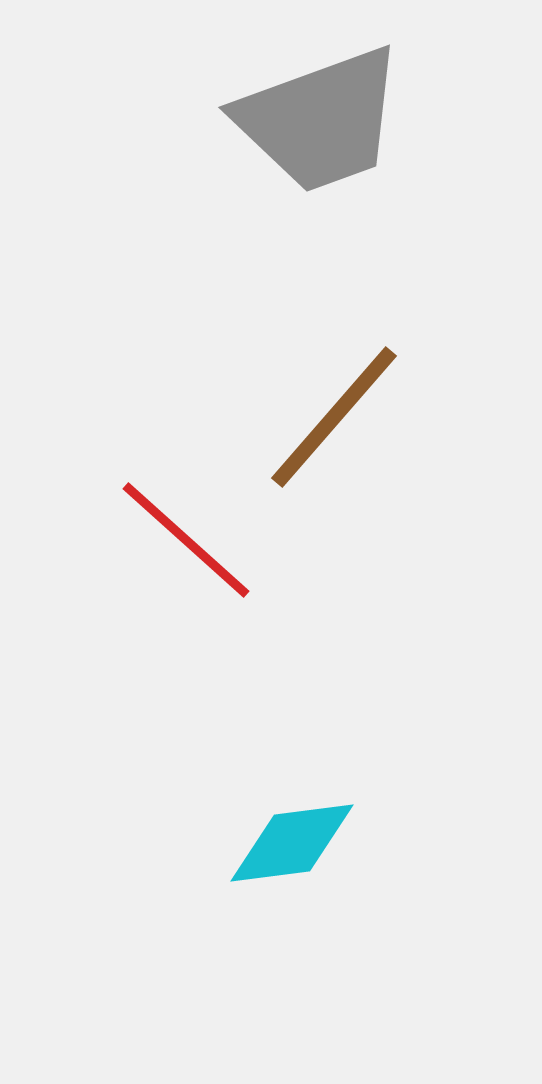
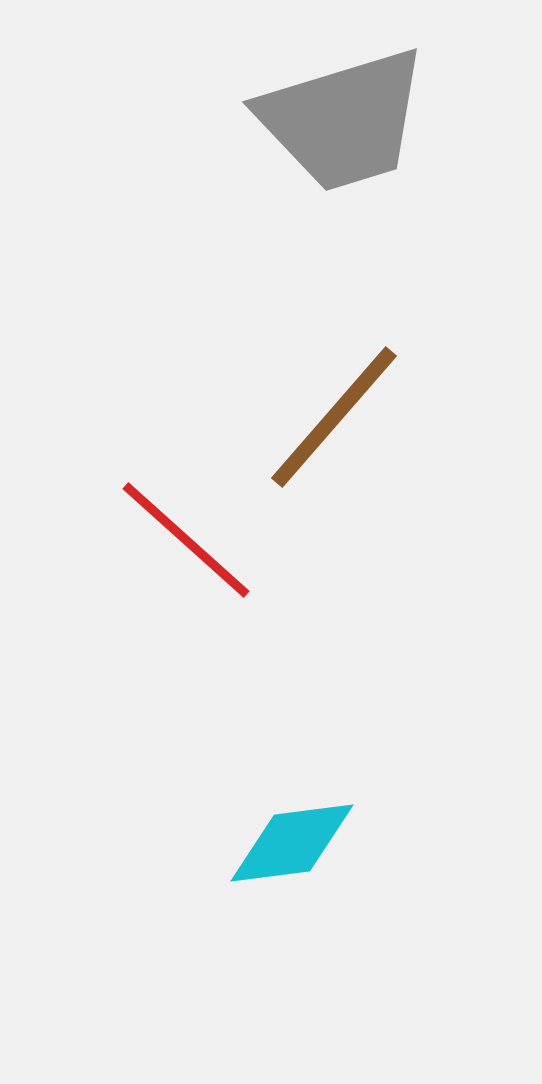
gray trapezoid: moved 23 px right; rotated 3 degrees clockwise
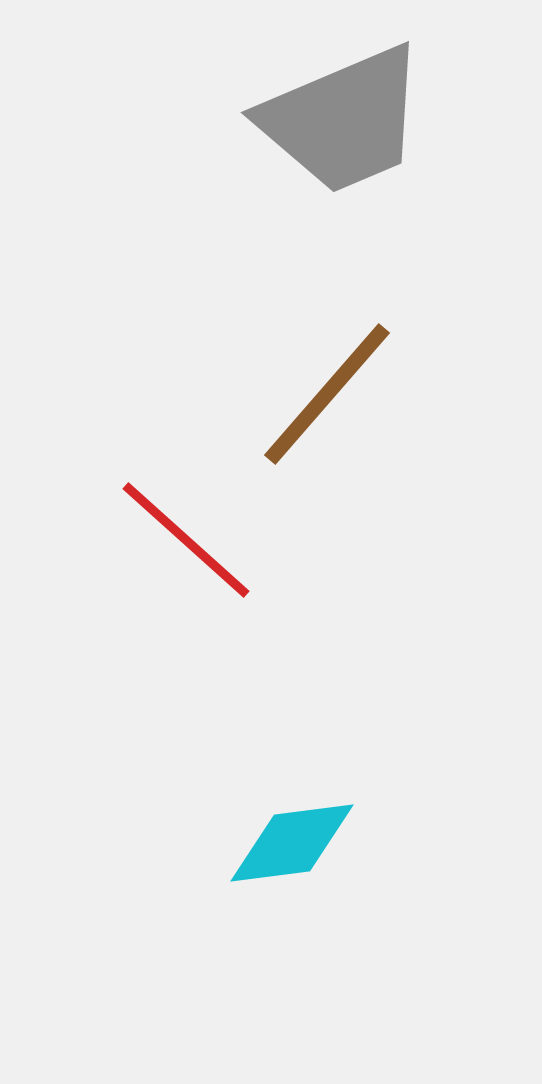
gray trapezoid: rotated 6 degrees counterclockwise
brown line: moved 7 px left, 23 px up
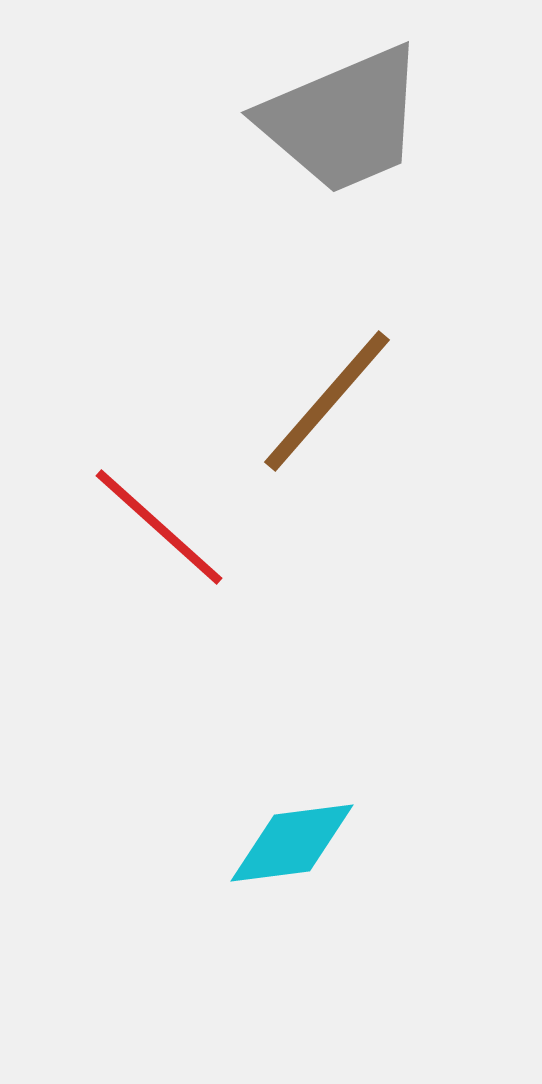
brown line: moved 7 px down
red line: moved 27 px left, 13 px up
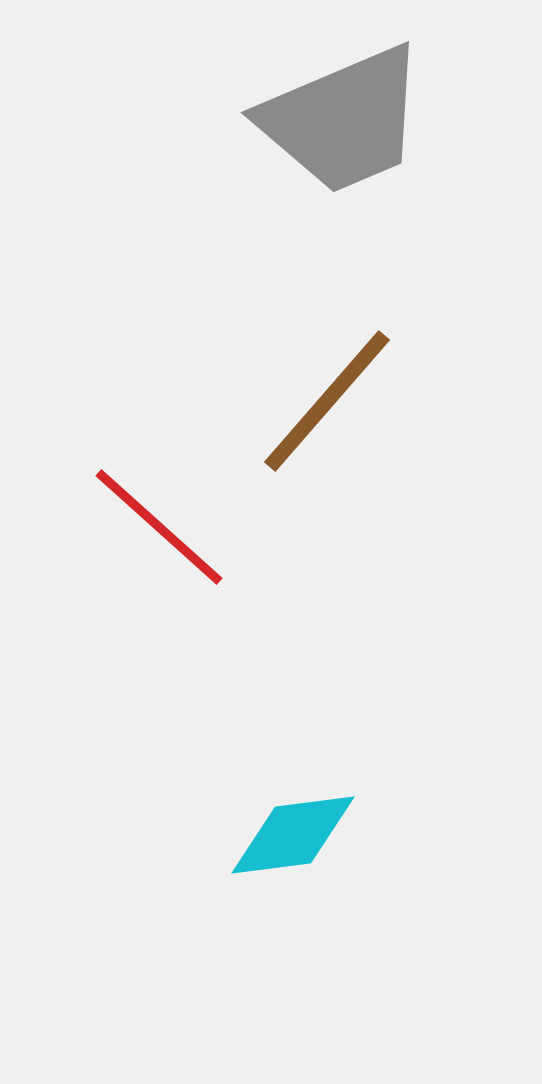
cyan diamond: moved 1 px right, 8 px up
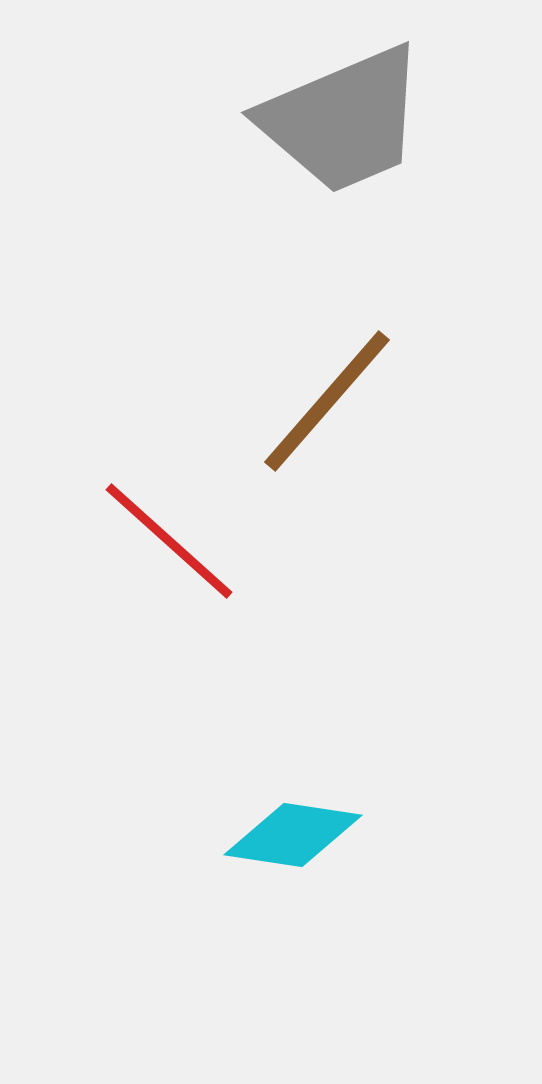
red line: moved 10 px right, 14 px down
cyan diamond: rotated 16 degrees clockwise
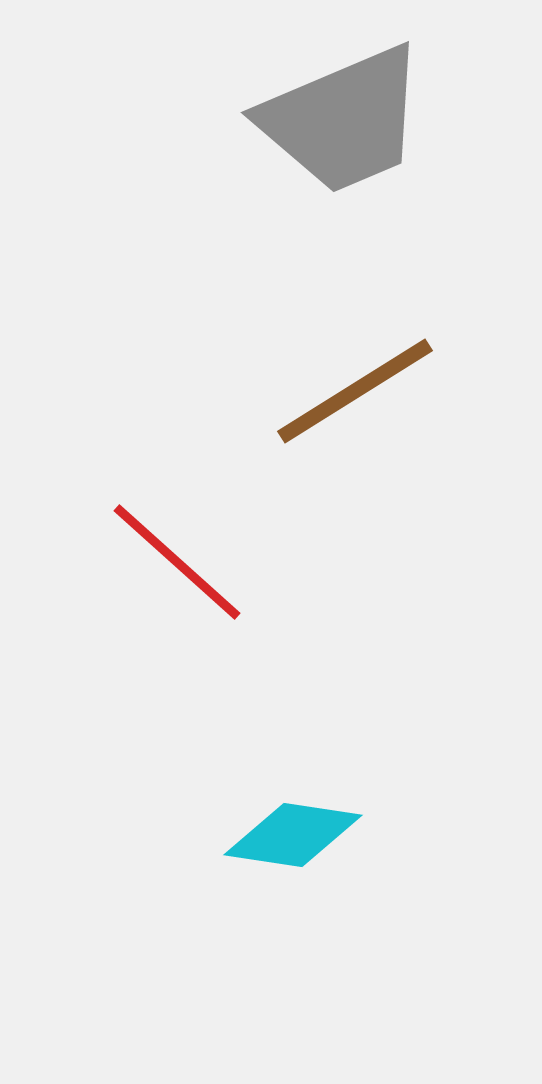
brown line: moved 28 px right, 10 px up; rotated 17 degrees clockwise
red line: moved 8 px right, 21 px down
